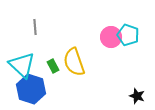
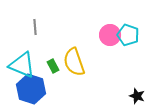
pink circle: moved 1 px left, 2 px up
cyan triangle: rotated 20 degrees counterclockwise
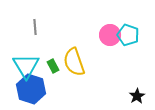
cyan triangle: moved 4 px right, 1 px down; rotated 36 degrees clockwise
black star: rotated 21 degrees clockwise
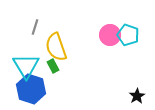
gray line: rotated 21 degrees clockwise
yellow semicircle: moved 18 px left, 15 px up
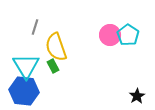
cyan pentagon: rotated 15 degrees clockwise
blue hexagon: moved 7 px left, 2 px down; rotated 12 degrees counterclockwise
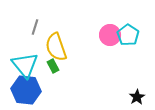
cyan triangle: moved 1 px left, 1 px up; rotated 8 degrees counterclockwise
blue hexagon: moved 2 px right, 1 px up
black star: moved 1 px down
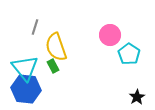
cyan pentagon: moved 1 px right, 19 px down
cyan triangle: moved 3 px down
blue hexagon: moved 1 px up
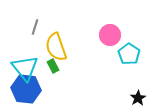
black star: moved 1 px right, 1 px down
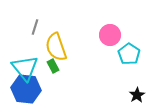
black star: moved 1 px left, 3 px up
